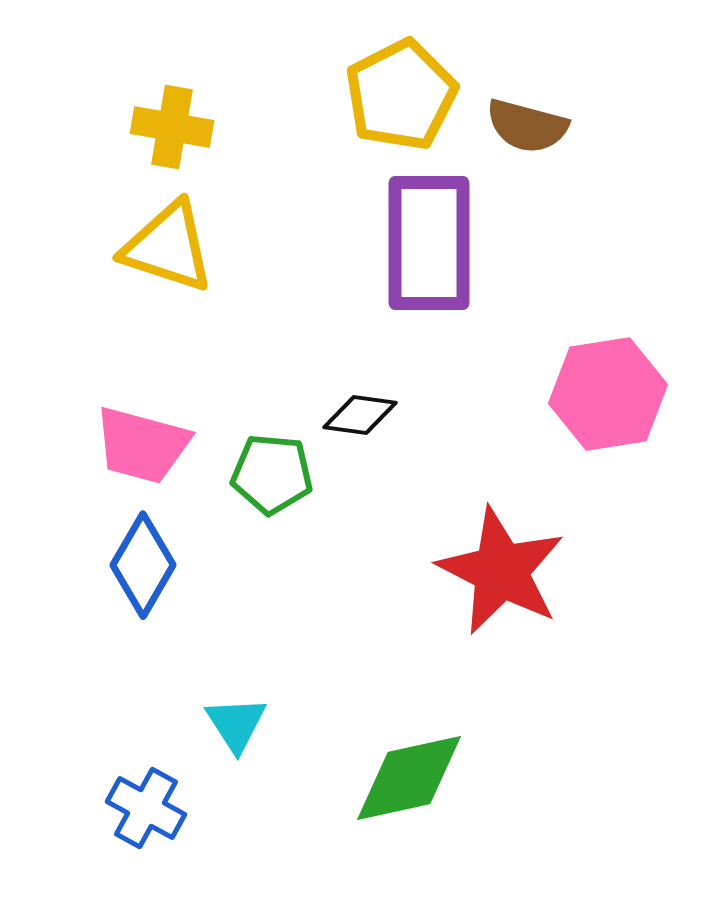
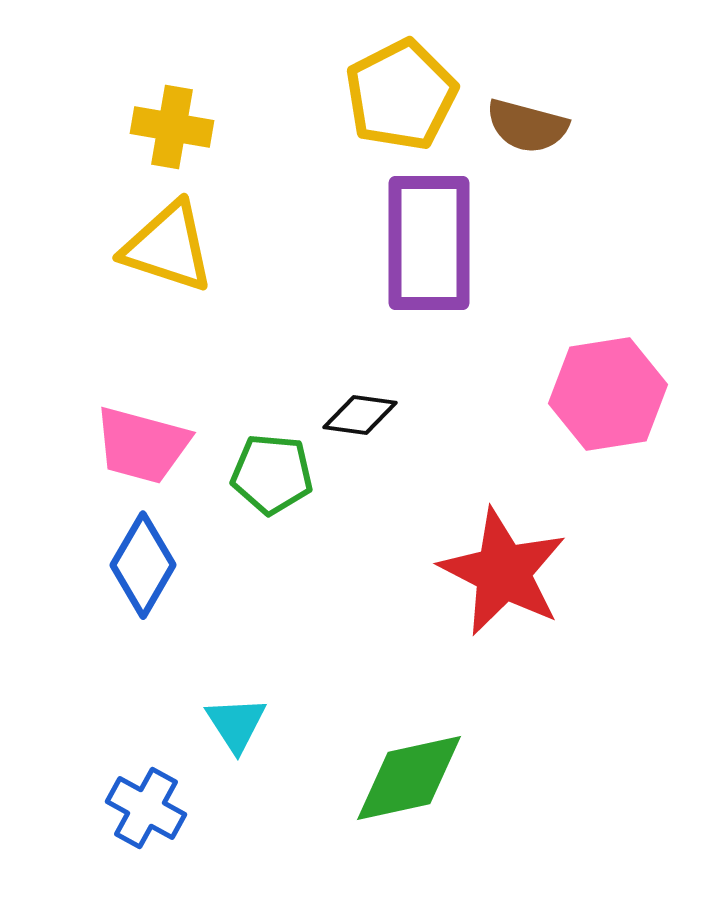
red star: moved 2 px right, 1 px down
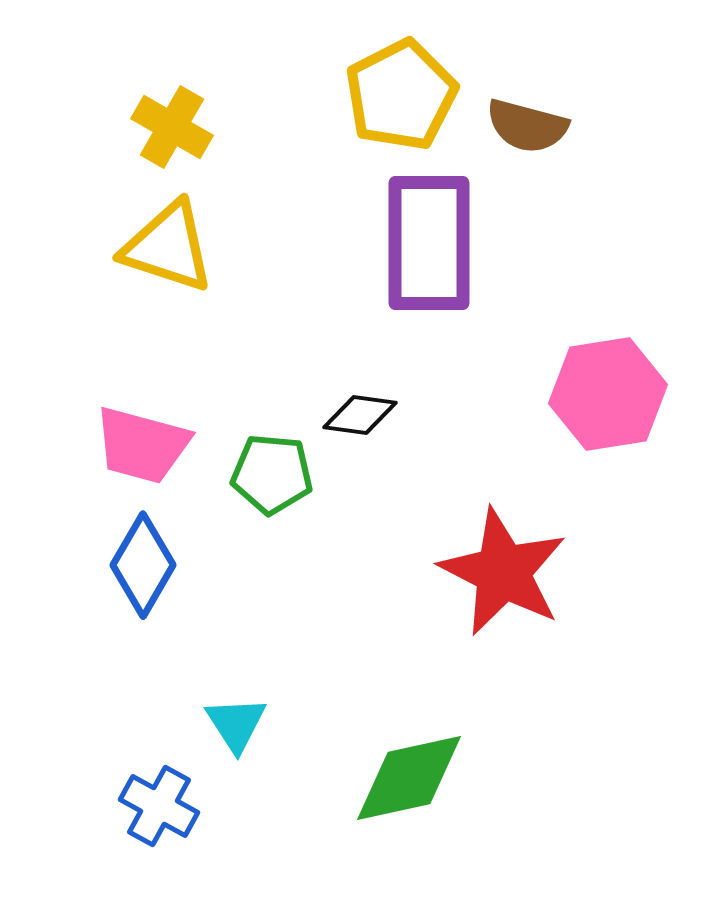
yellow cross: rotated 20 degrees clockwise
blue cross: moved 13 px right, 2 px up
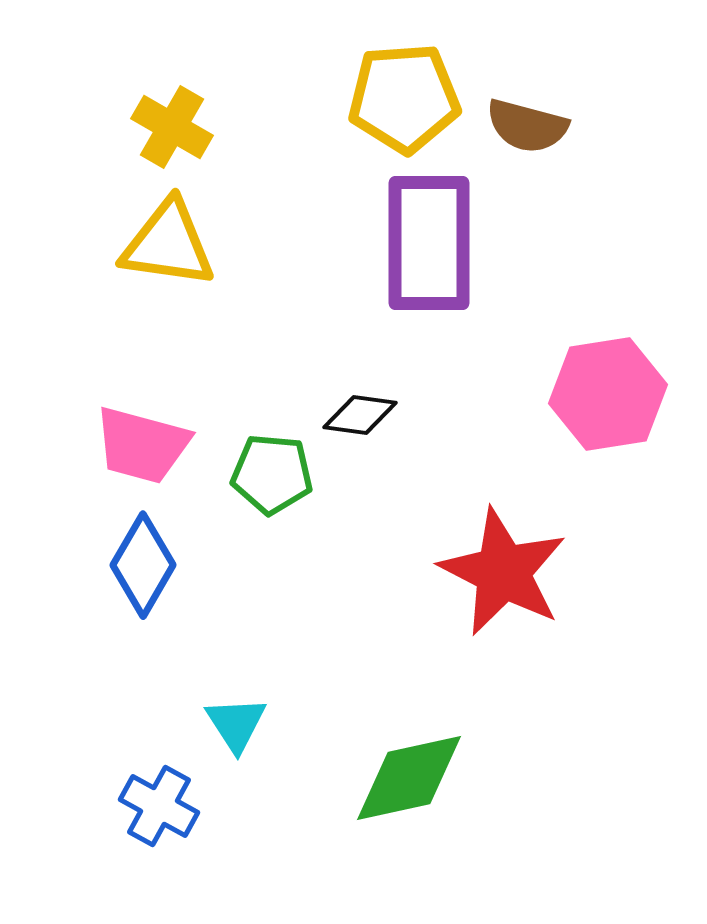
yellow pentagon: moved 3 px right, 3 px down; rotated 23 degrees clockwise
yellow triangle: moved 3 px up; rotated 10 degrees counterclockwise
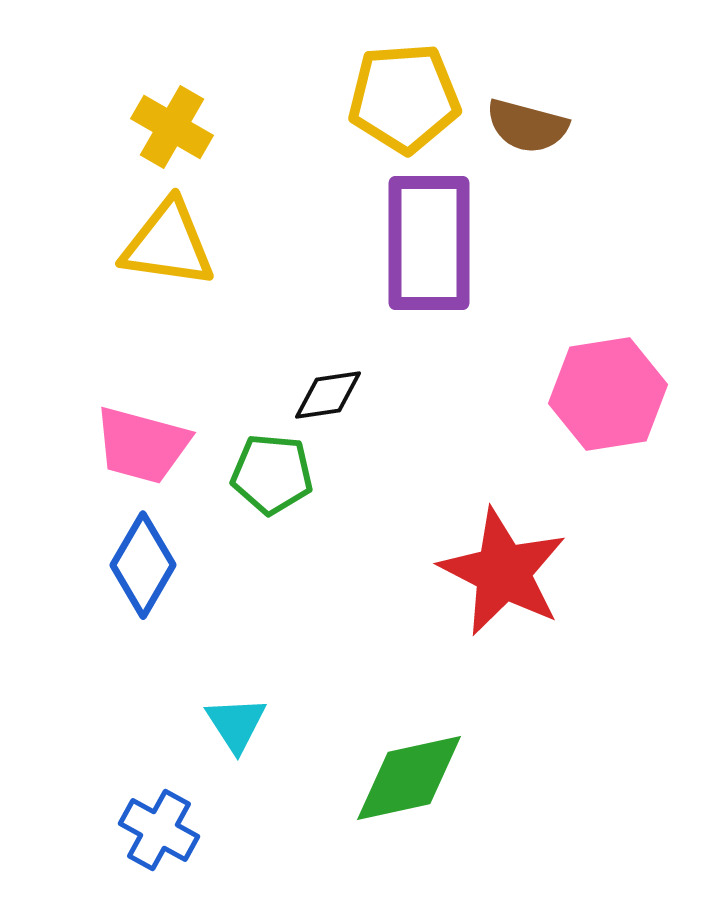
black diamond: moved 32 px left, 20 px up; rotated 16 degrees counterclockwise
blue cross: moved 24 px down
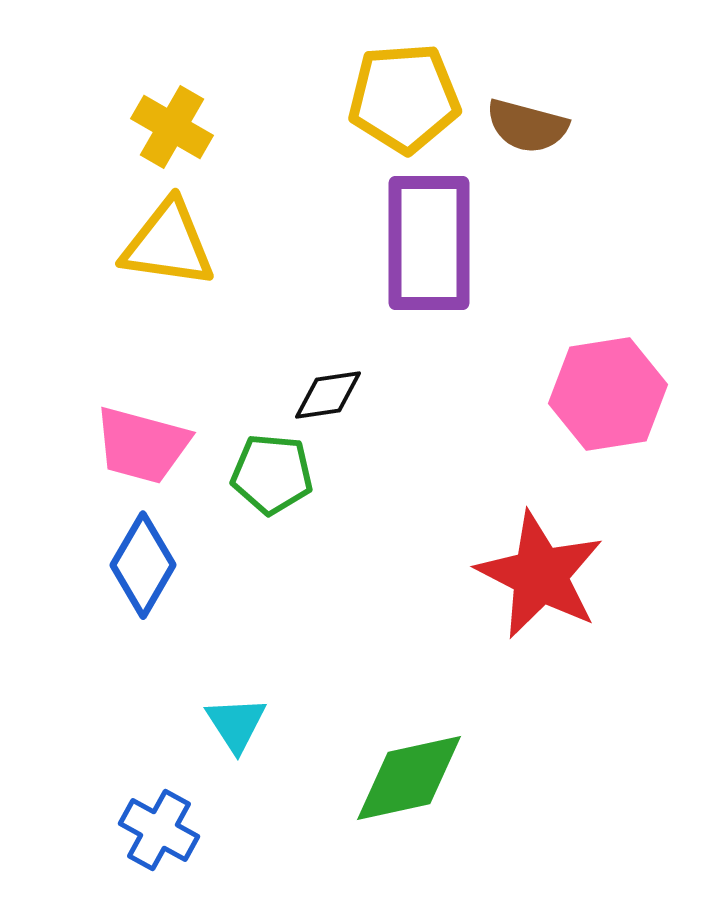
red star: moved 37 px right, 3 px down
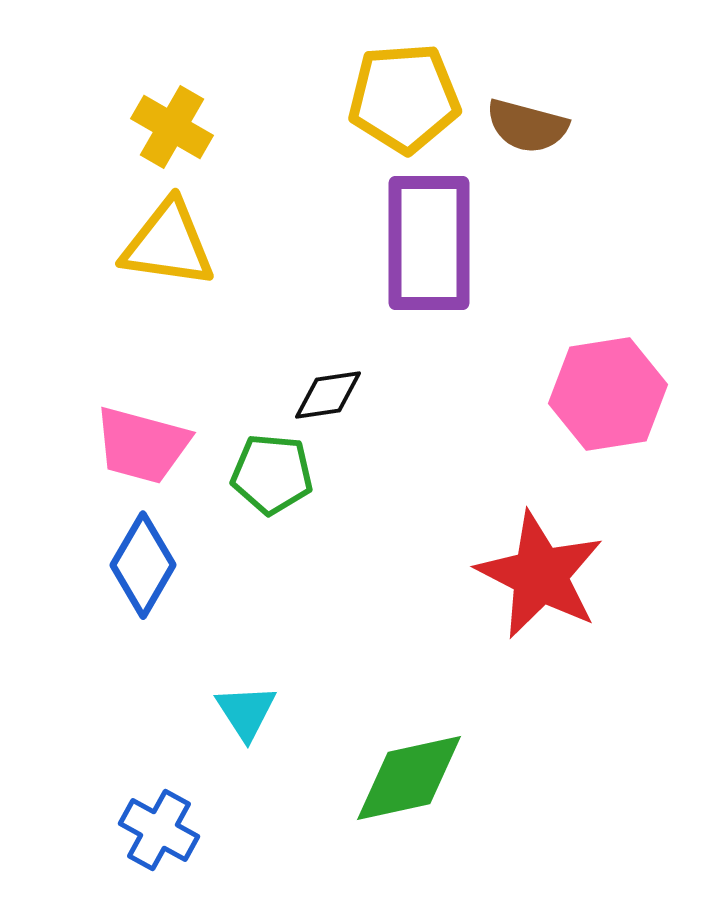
cyan triangle: moved 10 px right, 12 px up
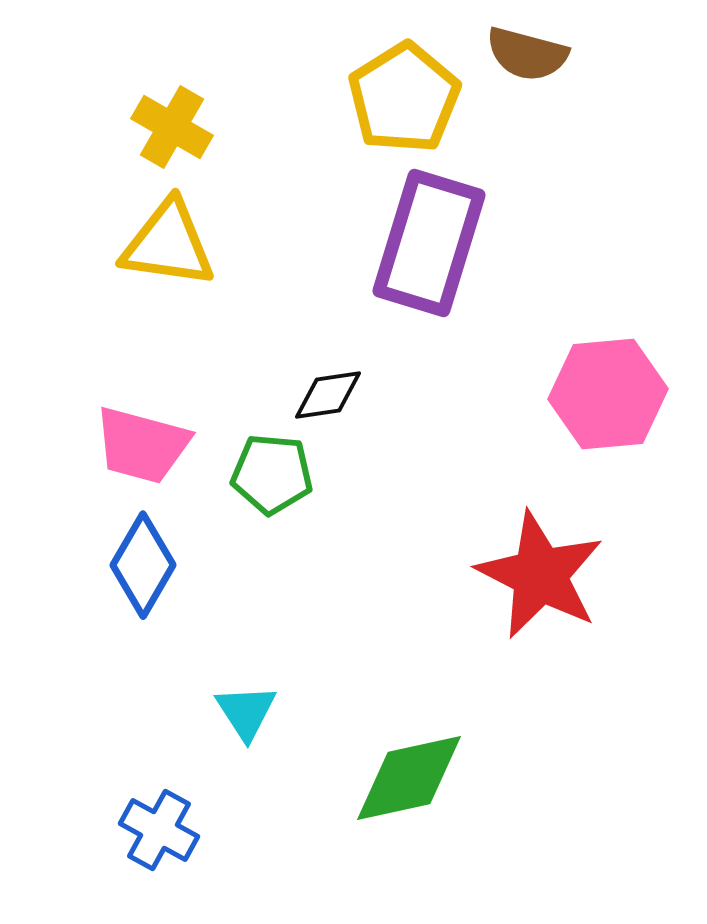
yellow pentagon: rotated 28 degrees counterclockwise
brown semicircle: moved 72 px up
purple rectangle: rotated 17 degrees clockwise
pink hexagon: rotated 4 degrees clockwise
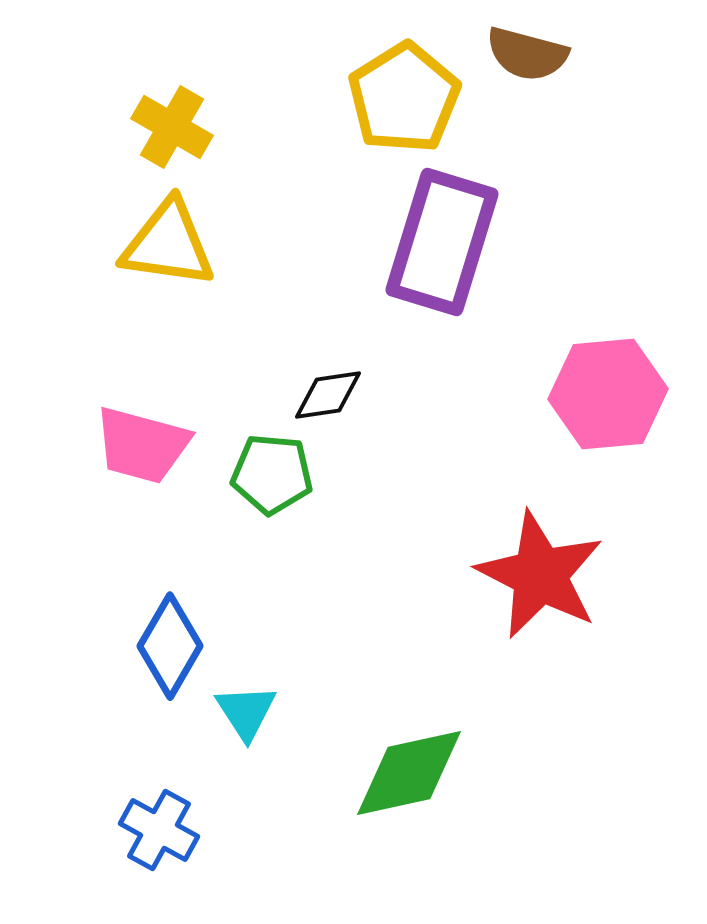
purple rectangle: moved 13 px right, 1 px up
blue diamond: moved 27 px right, 81 px down
green diamond: moved 5 px up
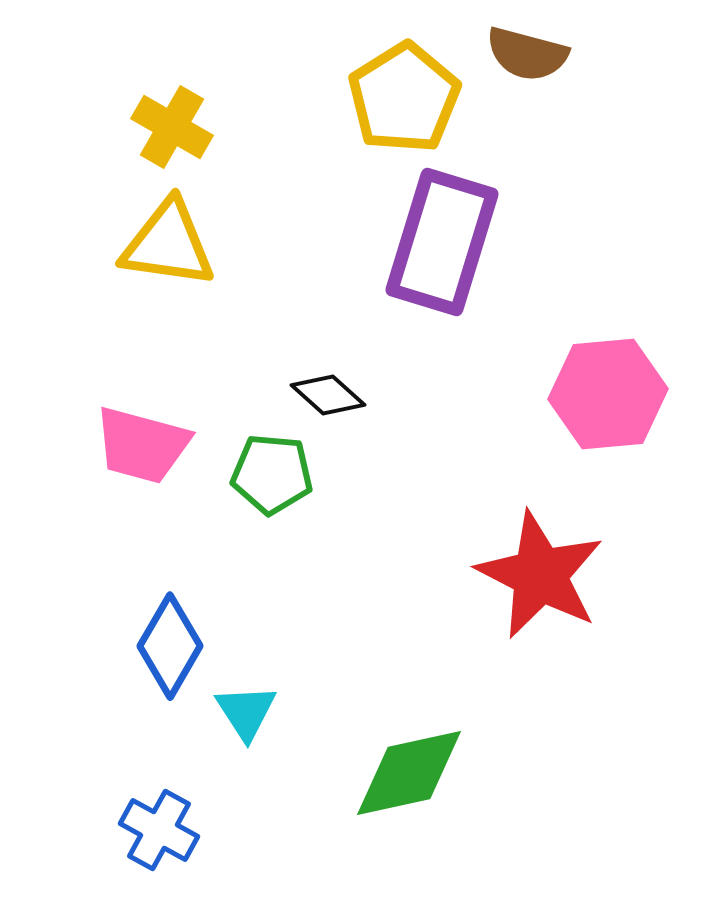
black diamond: rotated 50 degrees clockwise
